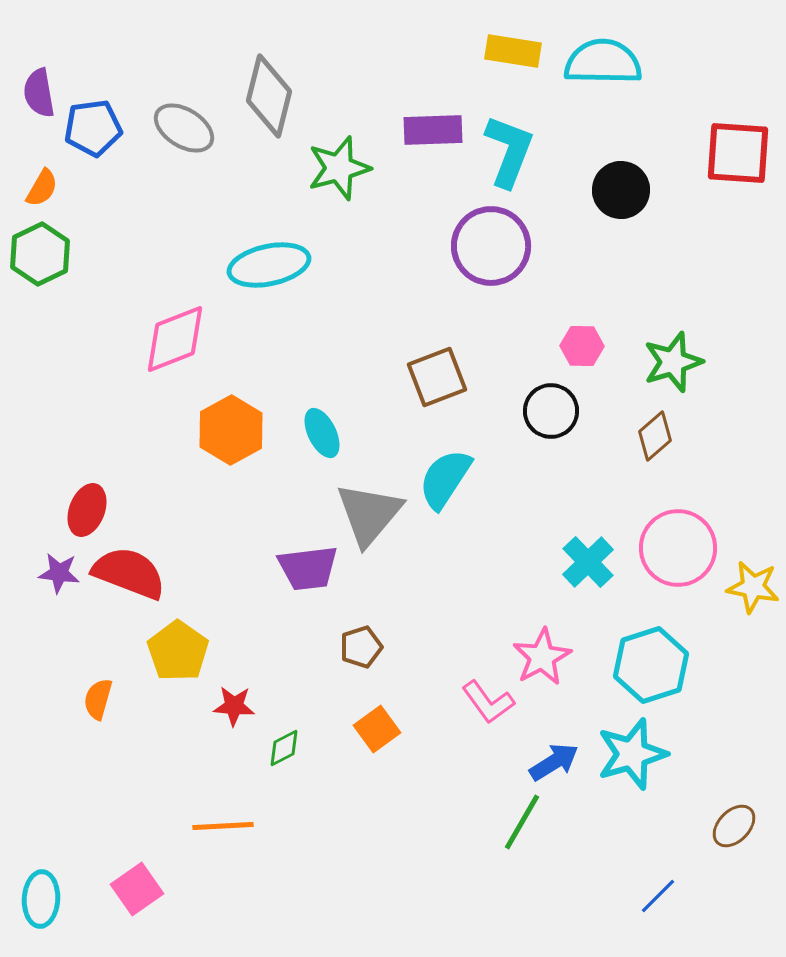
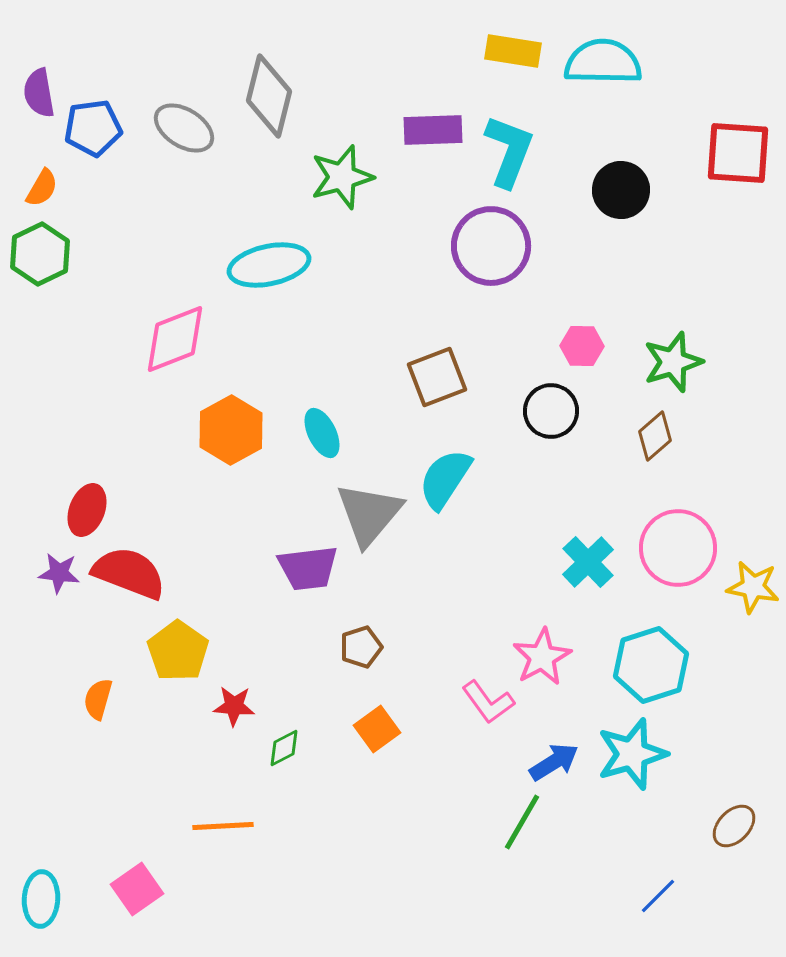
green star at (339, 168): moved 3 px right, 9 px down
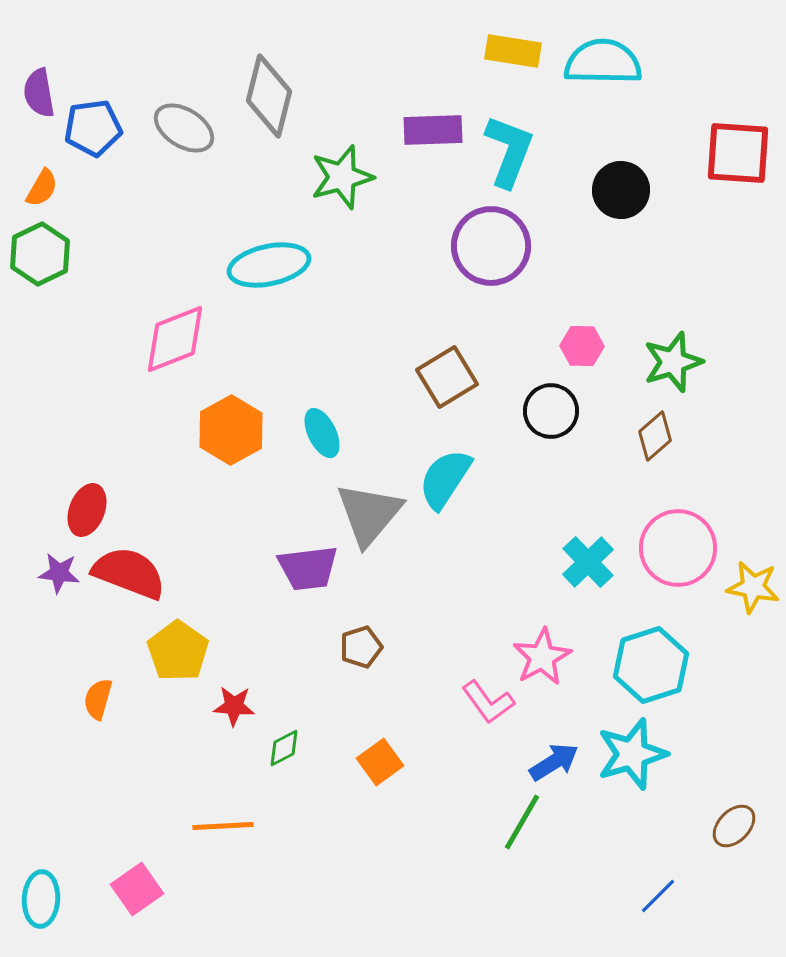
brown square at (437, 377): moved 10 px right; rotated 10 degrees counterclockwise
orange square at (377, 729): moved 3 px right, 33 px down
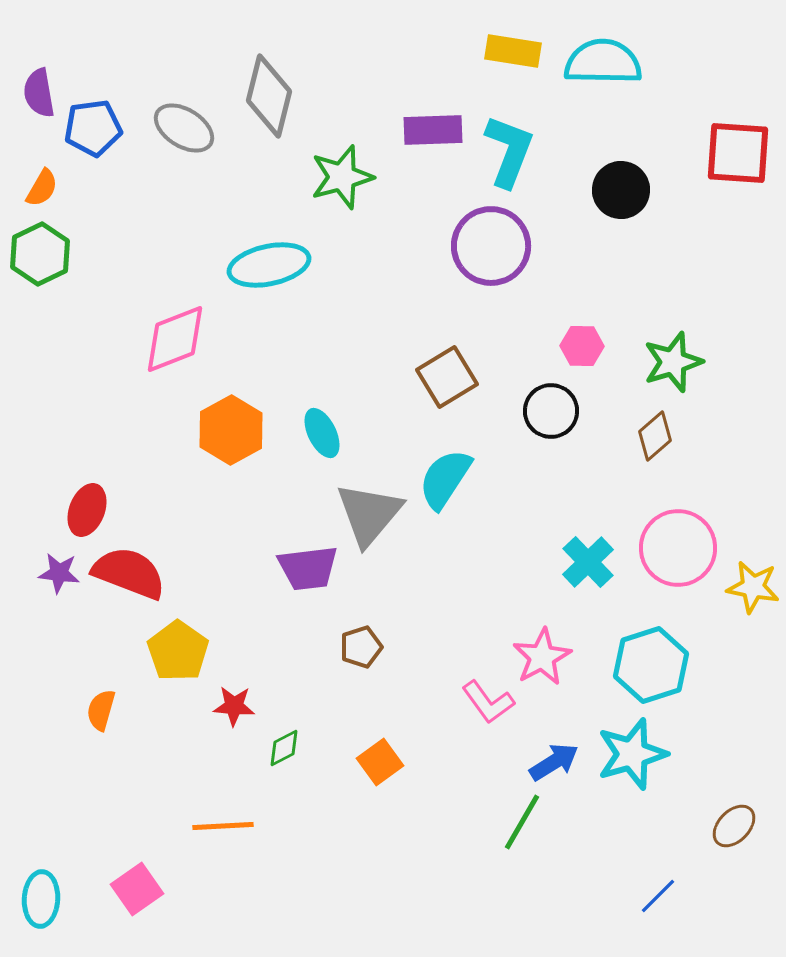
orange semicircle at (98, 699): moved 3 px right, 11 px down
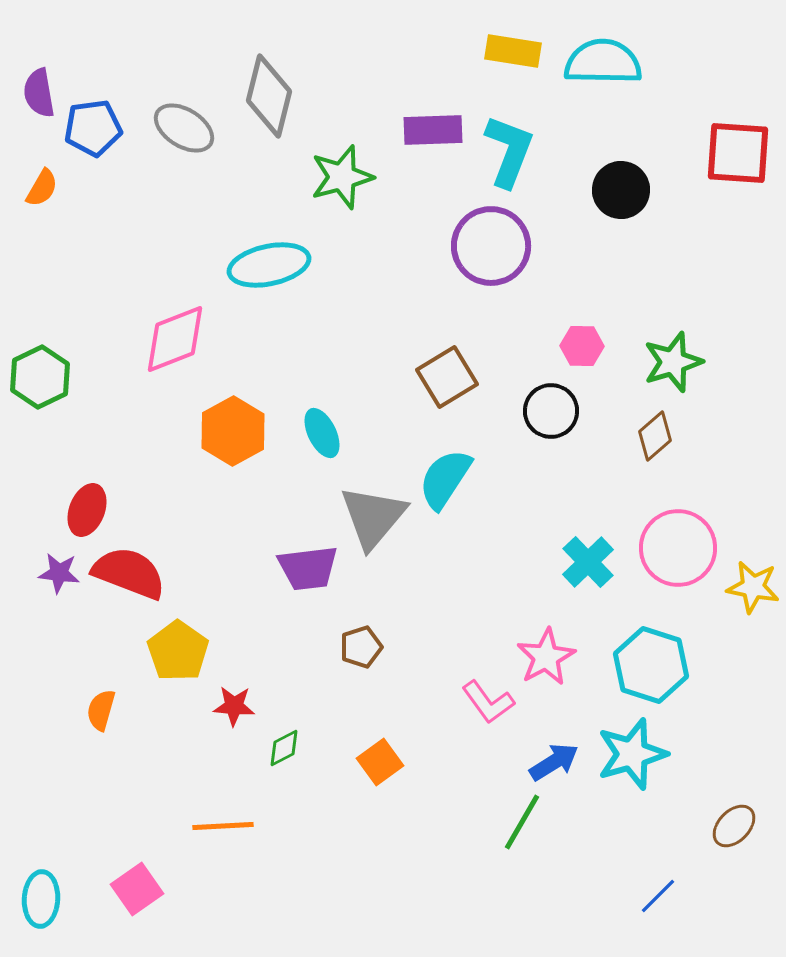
green hexagon at (40, 254): moved 123 px down
orange hexagon at (231, 430): moved 2 px right, 1 px down
gray triangle at (369, 514): moved 4 px right, 3 px down
pink star at (542, 657): moved 4 px right
cyan hexagon at (651, 665): rotated 24 degrees counterclockwise
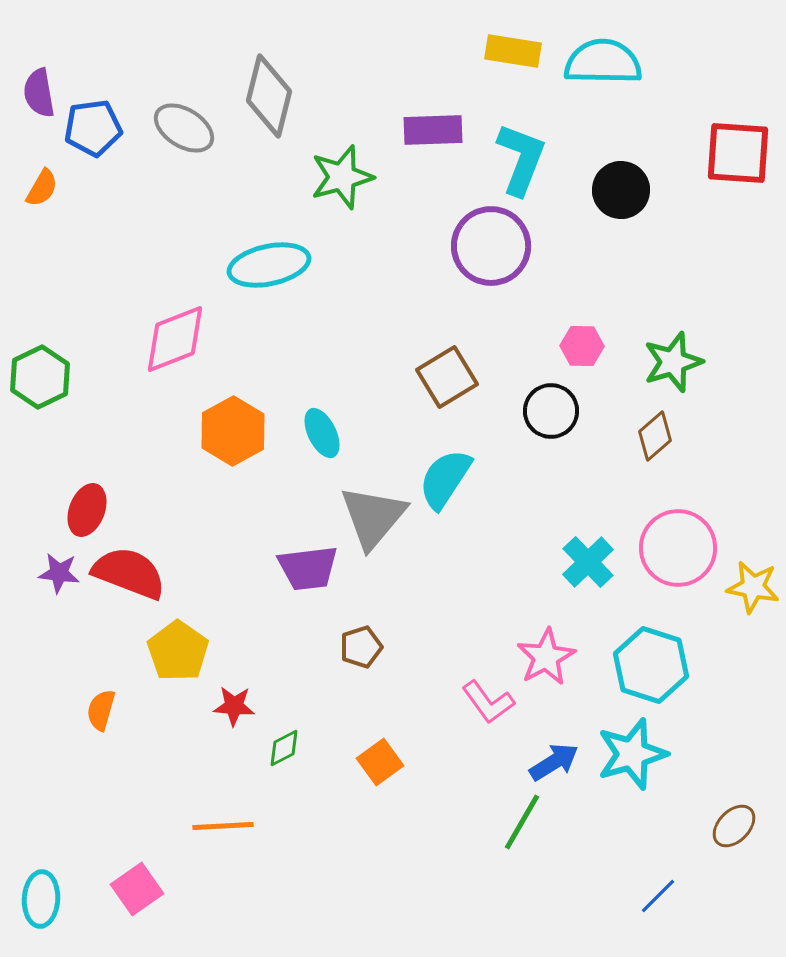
cyan L-shape at (509, 151): moved 12 px right, 8 px down
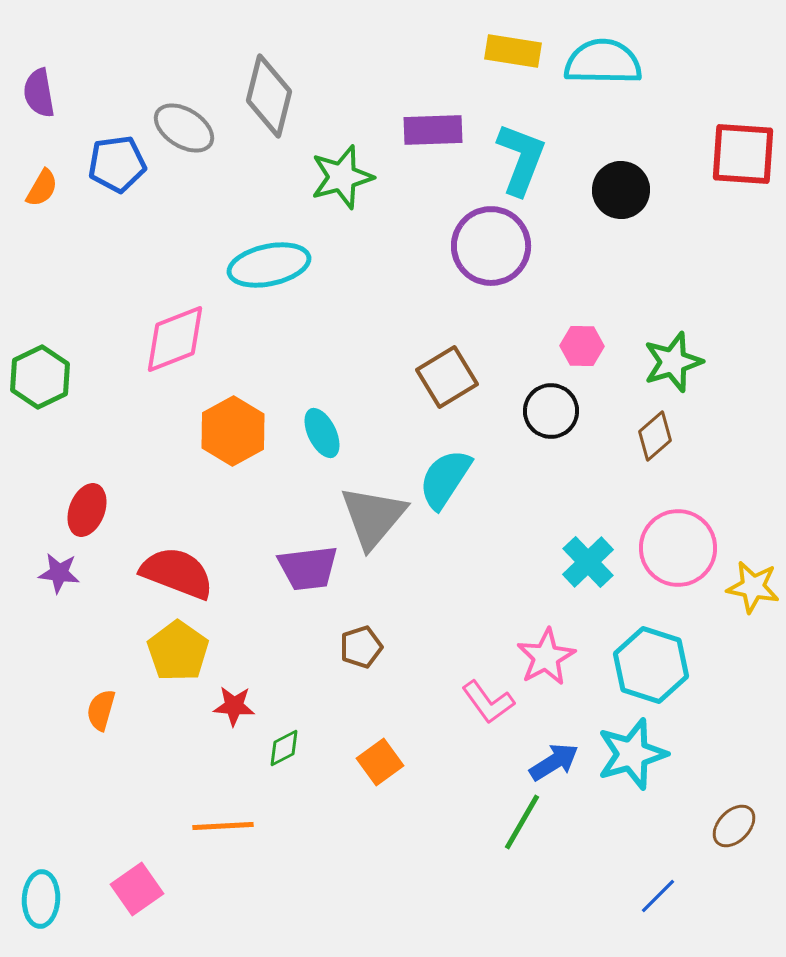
blue pentagon at (93, 128): moved 24 px right, 36 px down
red square at (738, 153): moved 5 px right, 1 px down
red semicircle at (129, 573): moved 48 px right
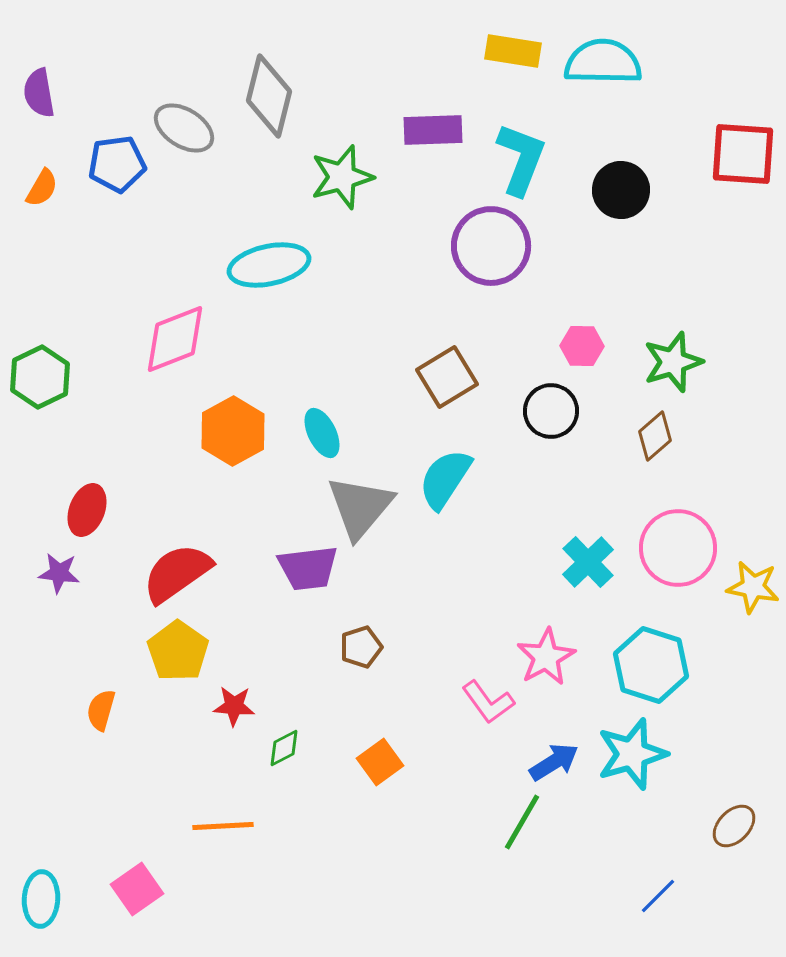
gray triangle at (373, 517): moved 13 px left, 10 px up
red semicircle at (177, 573): rotated 56 degrees counterclockwise
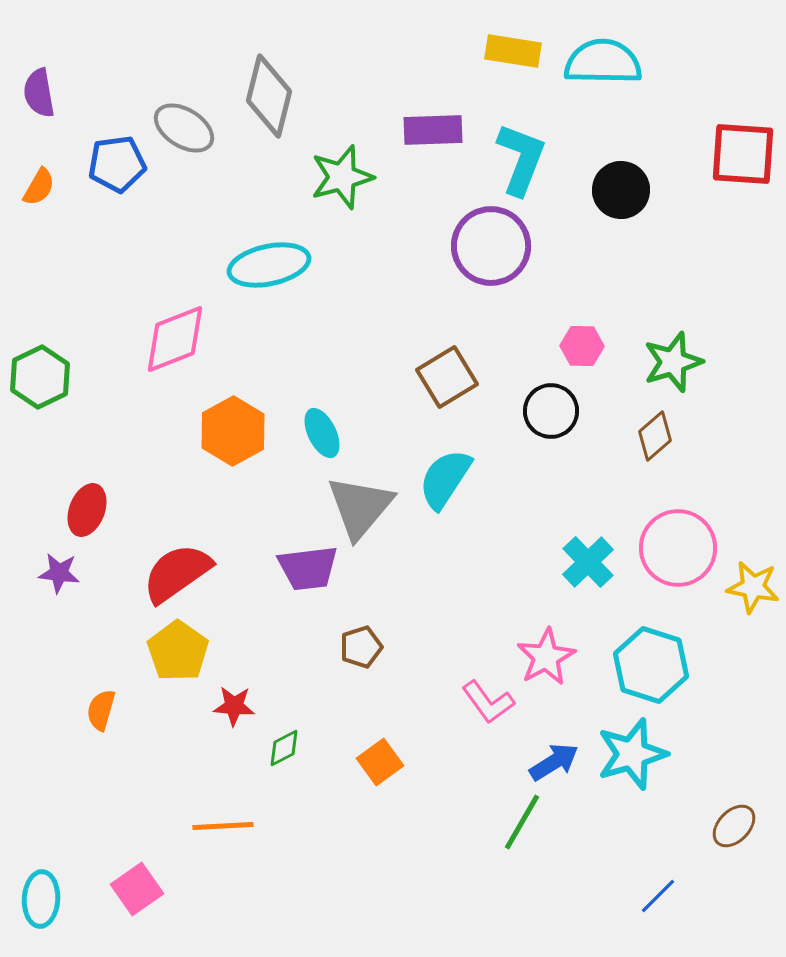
orange semicircle at (42, 188): moved 3 px left, 1 px up
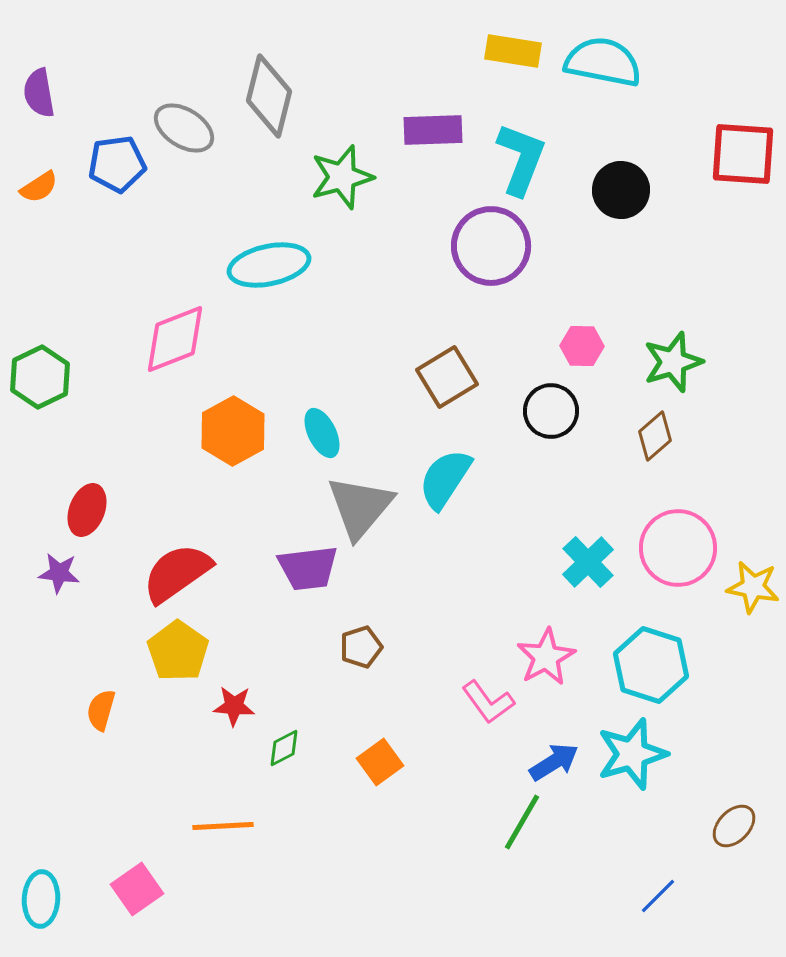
cyan semicircle at (603, 62): rotated 10 degrees clockwise
orange semicircle at (39, 187): rotated 27 degrees clockwise
